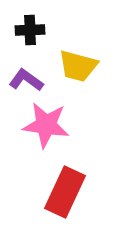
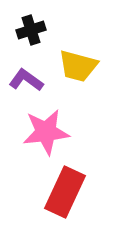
black cross: moved 1 px right; rotated 16 degrees counterclockwise
pink star: moved 7 px down; rotated 15 degrees counterclockwise
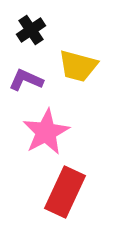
black cross: rotated 16 degrees counterclockwise
purple L-shape: rotated 12 degrees counterclockwise
pink star: rotated 21 degrees counterclockwise
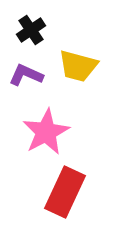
purple L-shape: moved 5 px up
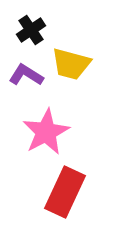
yellow trapezoid: moved 7 px left, 2 px up
purple L-shape: rotated 8 degrees clockwise
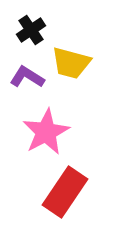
yellow trapezoid: moved 1 px up
purple L-shape: moved 1 px right, 2 px down
red rectangle: rotated 9 degrees clockwise
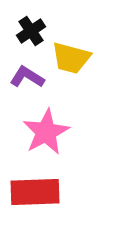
black cross: moved 1 px down
yellow trapezoid: moved 5 px up
red rectangle: moved 30 px left; rotated 54 degrees clockwise
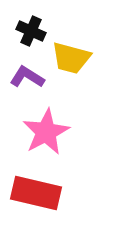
black cross: rotated 32 degrees counterclockwise
red rectangle: moved 1 px right, 1 px down; rotated 15 degrees clockwise
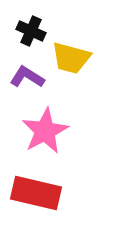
pink star: moved 1 px left, 1 px up
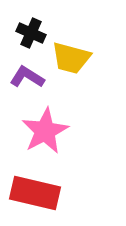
black cross: moved 2 px down
red rectangle: moved 1 px left
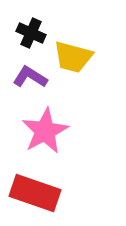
yellow trapezoid: moved 2 px right, 1 px up
purple L-shape: moved 3 px right
red rectangle: rotated 6 degrees clockwise
